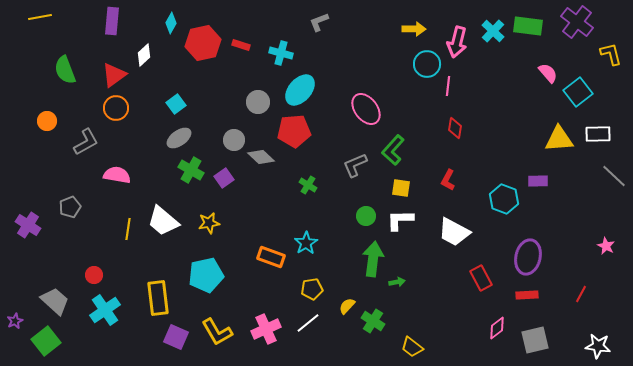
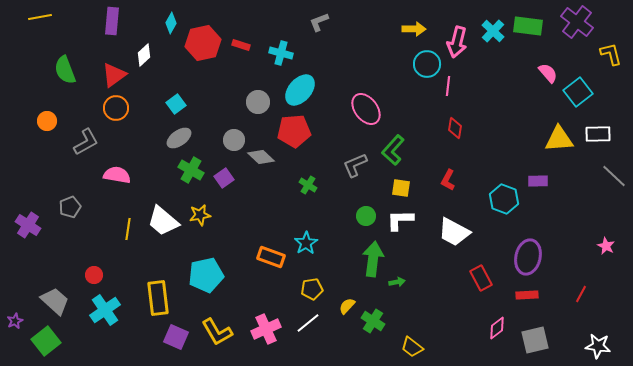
yellow star at (209, 223): moved 9 px left, 8 px up
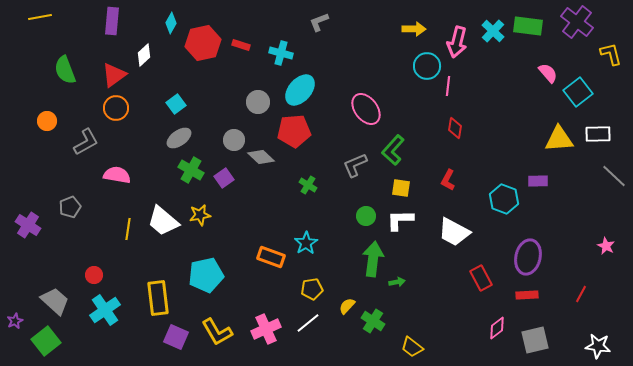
cyan circle at (427, 64): moved 2 px down
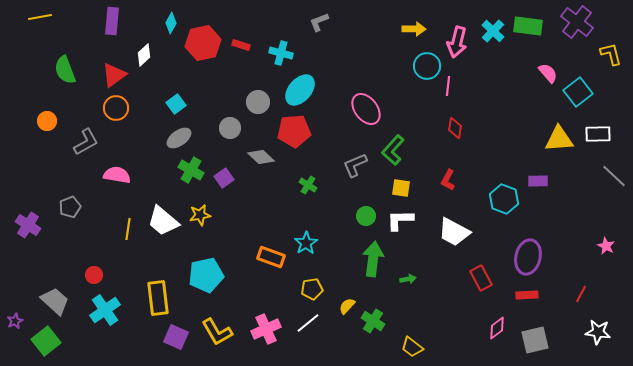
gray circle at (234, 140): moved 4 px left, 12 px up
green arrow at (397, 282): moved 11 px right, 3 px up
white star at (598, 346): moved 14 px up
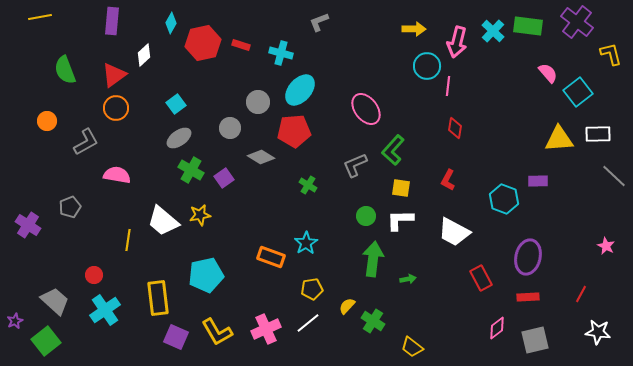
gray diamond at (261, 157): rotated 12 degrees counterclockwise
yellow line at (128, 229): moved 11 px down
red rectangle at (527, 295): moved 1 px right, 2 px down
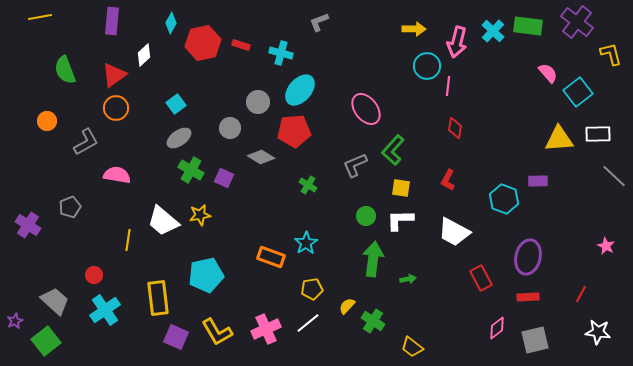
purple square at (224, 178): rotated 30 degrees counterclockwise
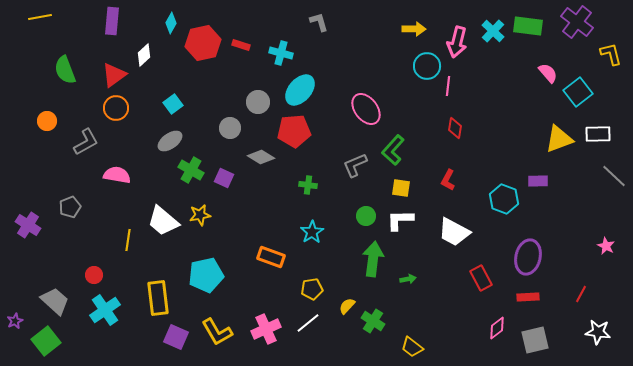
gray L-shape at (319, 22): rotated 95 degrees clockwise
cyan square at (176, 104): moved 3 px left
gray ellipse at (179, 138): moved 9 px left, 3 px down
yellow triangle at (559, 139): rotated 16 degrees counterclockwise
green cross at (308, 185): rotated 24 degrees counterclockwise
cyan star at (306, 243): moved 6 px right, 11 px up
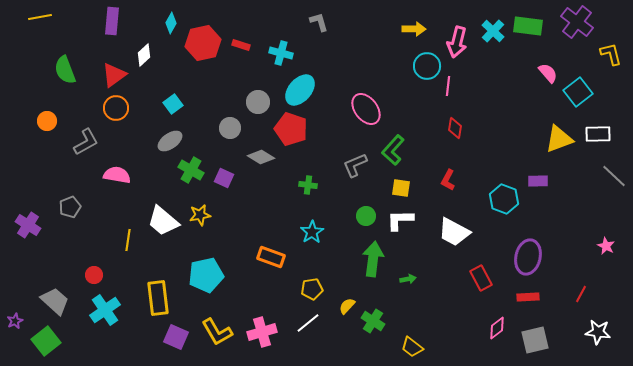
red pentagon at (294, 131): moved 3 px left, 2 px up; rotated 24 degrees clockwise
pink cross at (266, 329): moved 4 px left, 3 px down; rotated 8 degrees clockwise
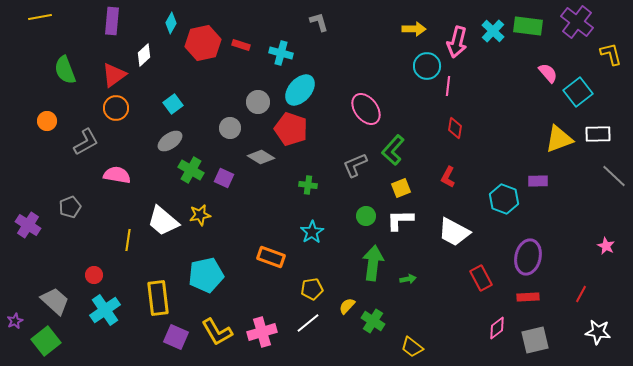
red L-shape at (448, 180): moved 3 px up
yellow square at (401, 188): rotated 30 degrees counterclockwise
green arrow at (373, 259): moved 4 px down
